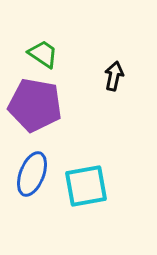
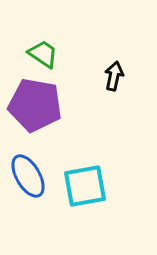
blue ellipse: moved 4 px left, 2 px down; rotated 51 degrees counterclockwise
cyan square: moved 1 px left
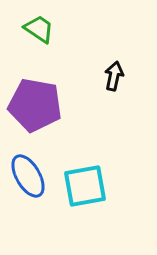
green trapezoid: moved 4 px left, 25 px up
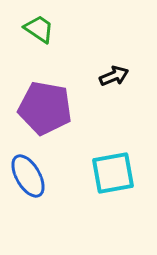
black arrow: rotated 56 degrees clockwise
purple pentagon: moved 10 px right, 3 px down
cyan square: moved 28 px right, 13 px up
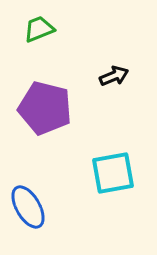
green trapezoid: rotated 56 degrees counterclockwise
purple pentagon: rotated 4 degrees clockwise
blue ellipse: moved 31 px down
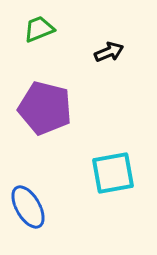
black arrow: moved 5 px left, 24 px up
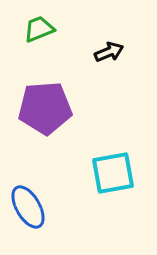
purple pentagon: rotated 18 degrees counterclockwise
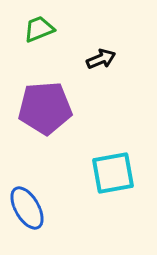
black arrow: moved 8 px left, 7 px down
blue ellipse: moved 1 px left, 1 px down
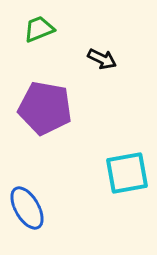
black arrow: moved 1 px right; rotated 48 degrees clockwise
purple pentagon: rotated 14 degrees clockwise
cyan square: moved 14 px right
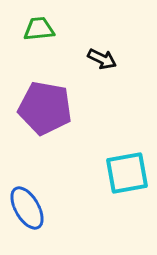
green trapezoid: rotated 16 degrees clockwise
